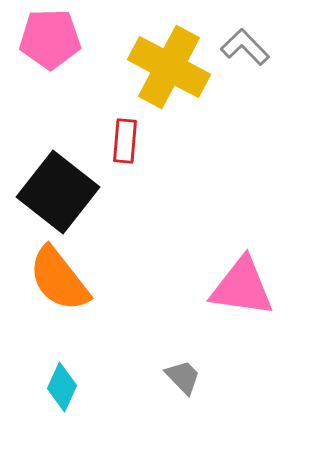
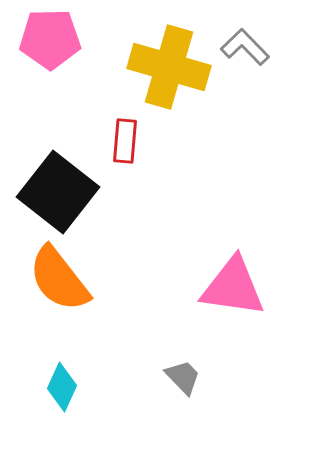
yellow cross: rotated 12 degrees counterclockwise
pink triangle: moved 9 px left
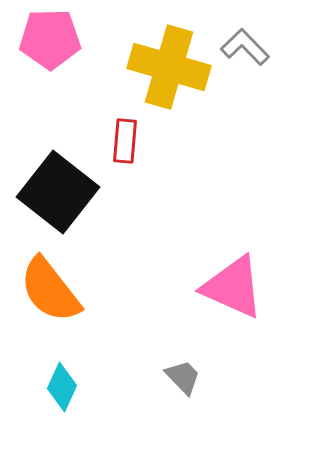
orange semicircle: moved 9 px left, 11 px down
pink triangle: rotated 16 degrees clockwise
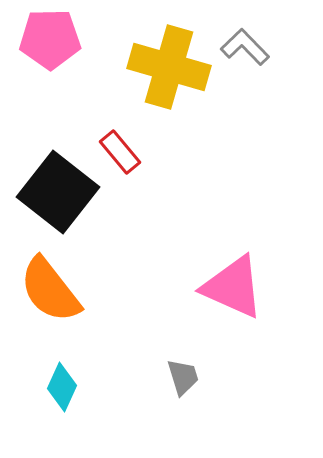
red rectangle: moved 5 px left, 11 px down; rotated 45 degrees counterclockwise
gray trapezoid: rotated 27 degrees clockwise
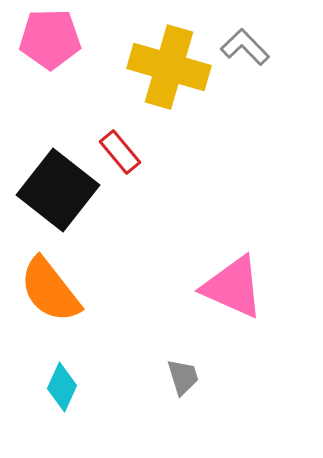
black square: moved 2 px up
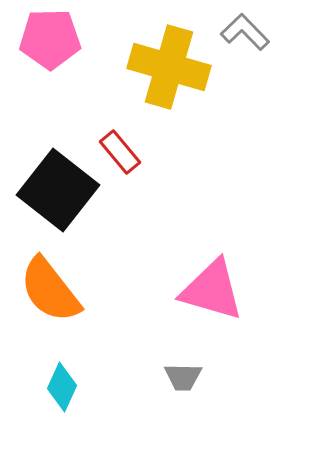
gray L-shape: moved 15 px up
pink triangle: moved 21 px left, 3 px down; rotated 8 degrees counterclockwise
gray trapezoid: rotated 108 degrees clockwise
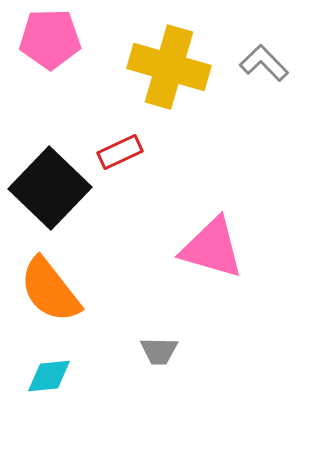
gray L-shape: moved 19 px right, 31 px down
red rectangle: rotated 75 degrees counterclockwise
black square: moved 8 px left, 2 px up; rotated 6 degrees clockwise
pink triangle: moved 42 px up
gray trapezoid: moved 24 px left, 26 px up
cyan diamond: moved 13 px left, 11 px up; rotated 60 degrees clockwise
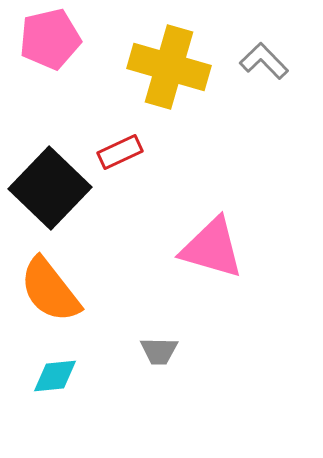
pink pentagon: rotated 12 degrees counterclockwise
gray L-shape: moved 2 px up
cyan diamond: moved 6 px right
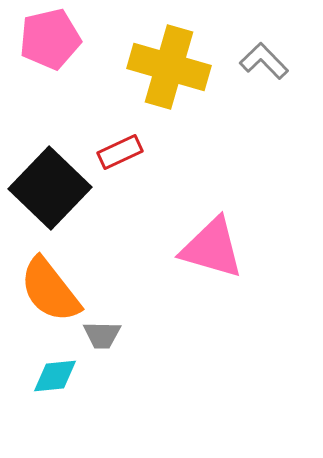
gray trapezoid: moved 57 px left, 16 px up
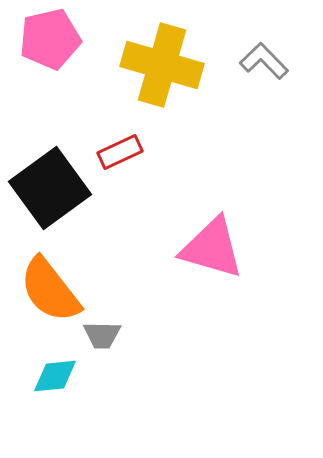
yellow cross: moved 7 px left, 2 px up
black square: rotated 10 degrees clockwise
